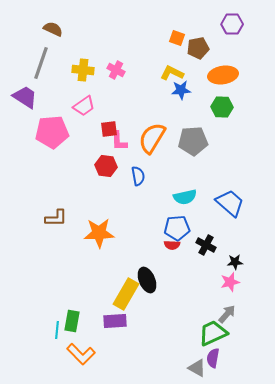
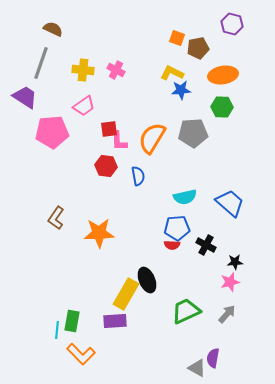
purple hexagon: rotated 15 degrees clockwise
gray pentagon: moved 8 px up
brown L-shape: rotated 125 degrees clockwise
green trapezoid: moved 27 px left, 22 px up
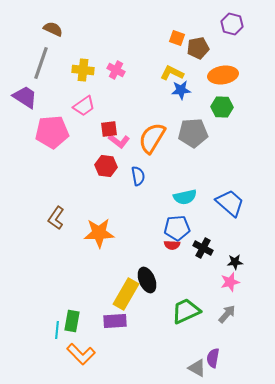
pink L-shape: rotated 50 degrees counterclockwise
black cross: moved 3 px left, 3 px down
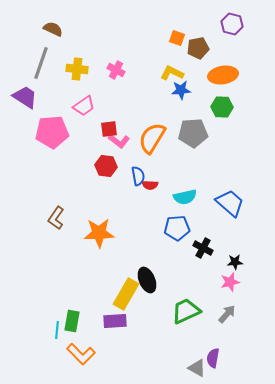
yellow cross: moved 6 px left, 1 px up
red semicircle: moved 22 px left, 60 px up
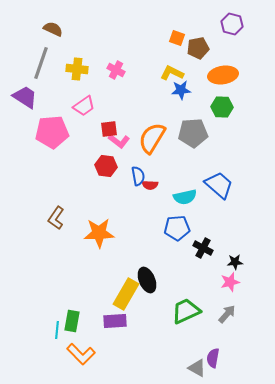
blue trapezoid: moved 11 px left, 18 px up
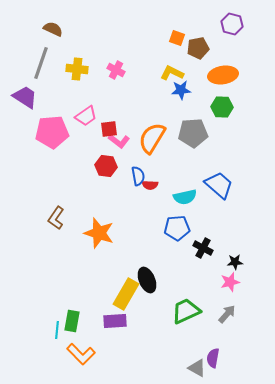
pink trapezoid: moved 2 px right, 10 px down
orange star: rotated 20 degrees clockwise
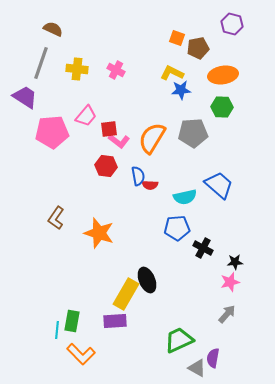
pink trapezoid: rotated 15 degrees counterclockwise
green trapezoid: moved 7 px left, 29 px down
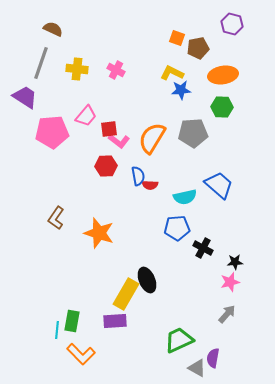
red hexagon: rotated 10 degrees counterclockwise
